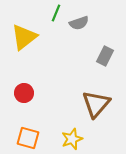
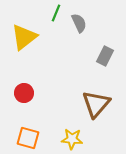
gray semicircle: rotated 96 degrees counterclockwise
yellow star: rotated 25 degrees clockwise
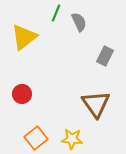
gray semicircle: moved 1 px up
red circle: moved 2 px left, 1 px down
brown triangle: rotated 16 degrees counterclockwise
orange square: moved 8 px right; rotated 35 degrees clockwise
